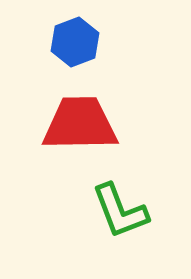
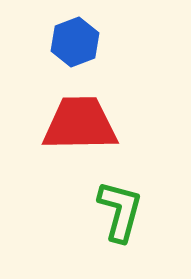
green L-shape: rotated 144 degrees counterclockwise
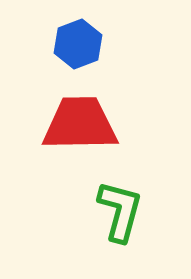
blue hexagon: moved 3 px right, 2 px down
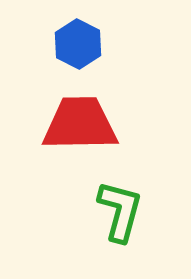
blue hexagon: rotated 12 degrees counterclockwise
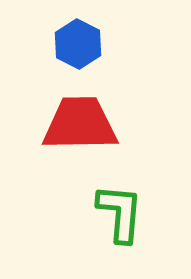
green L-shape: moved 2 px down; rotated 10 degrees counterclockwise
